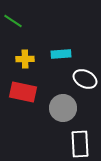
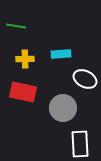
green line: moved 3 px right, 5 px down; rotated 24 degrees counterclockwise
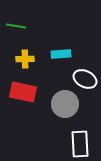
gray circle: moved 2 px right, 4 px up
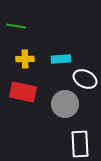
cyan rectangle: moved 5 px down
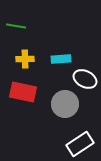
white rectangle: rotated 60 degrees clockwise
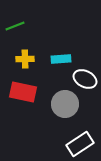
green line: moved 1 px left; rotated 30 degrees counterclockwise
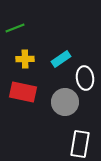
green line: moved 2 px down
cyan rectangle: rotated 30 degrees counterclockwise
white ellipse: moved 1 px up; rotated 55 degrees clockwise
gray circle: moved 2 px up
white rectangle: rotated 48 degrees counterclockwise
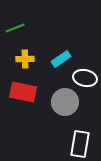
white ellipse: rotated 70 degrees counterclockwise
